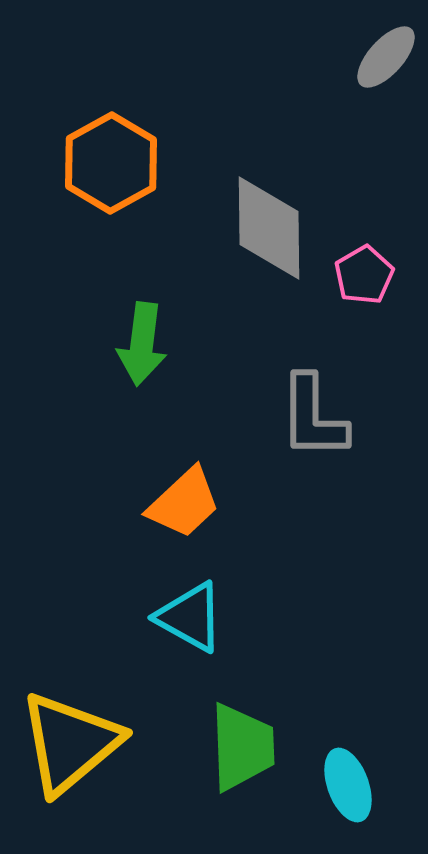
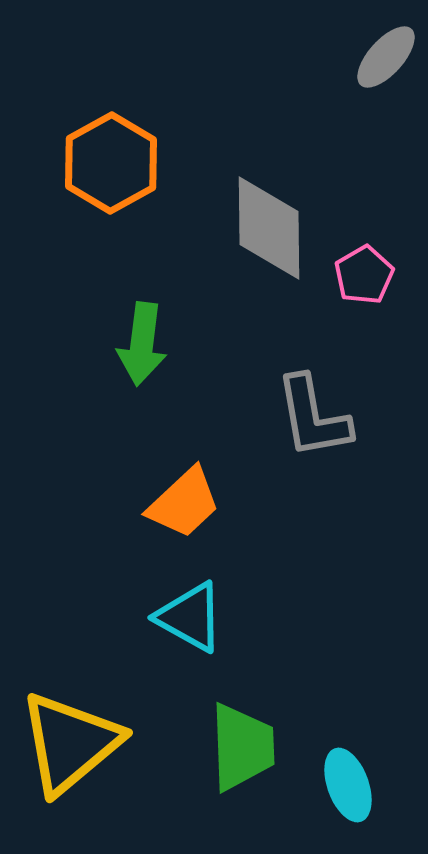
gray L-shape: rotated 10 degrees counterclockwise
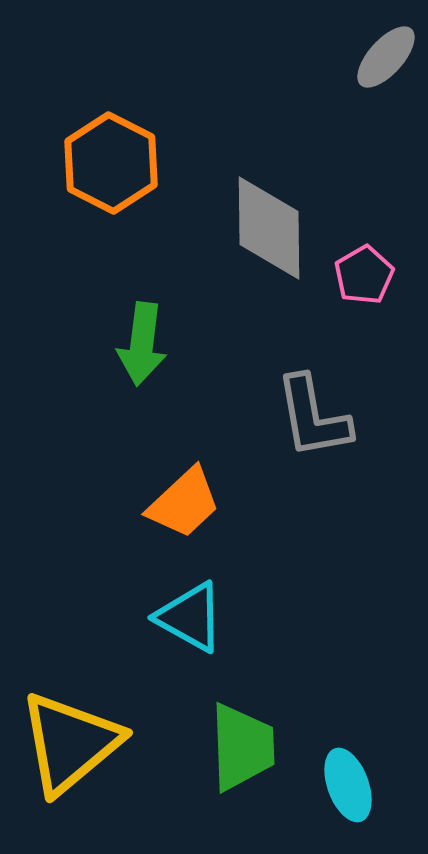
orange hexagon: rotated 4 degrees counterclockwise
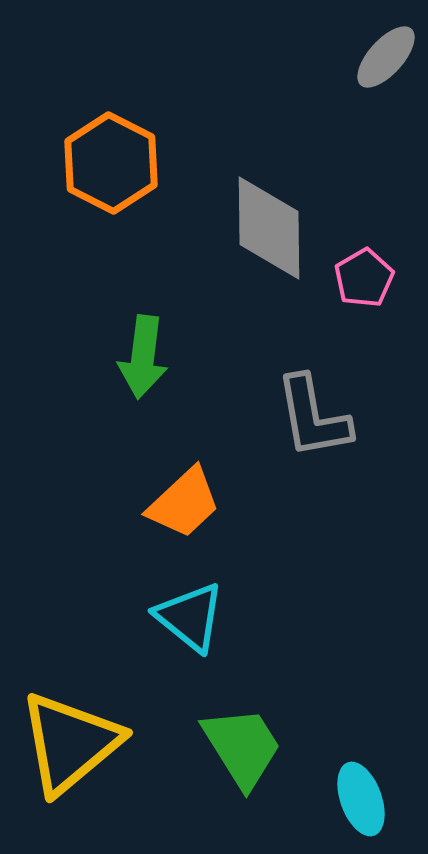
pink pentagon: moved 3 px down
green arrow: moved 1 px right, 13 px down
cyan triangle: rotated 10 degrees clockwise
green trapezoid: rotated 30 degrees counterclockwise
cyan ellipse: moved 13 px right, 14 px down
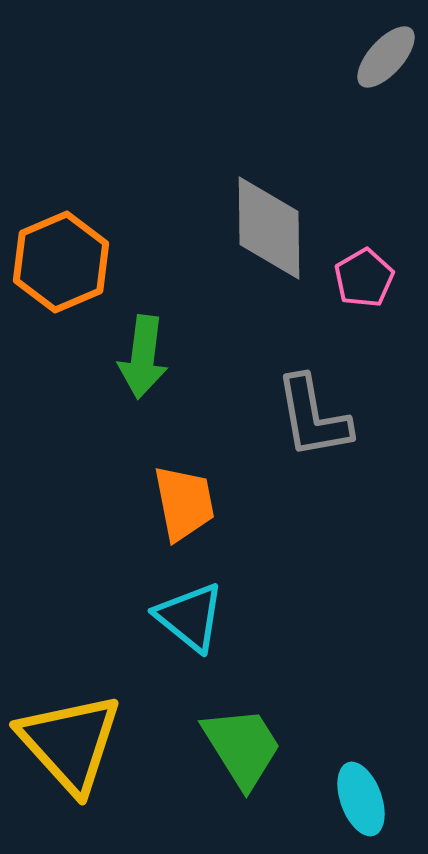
orange hexagon: moved 50 px left, 99 px down; rotated 10 degrees clockwise
orange trapezoid: rotated 58 degrees counterclockwise
yellow triangle: rotated 32 degrees counterclockwise
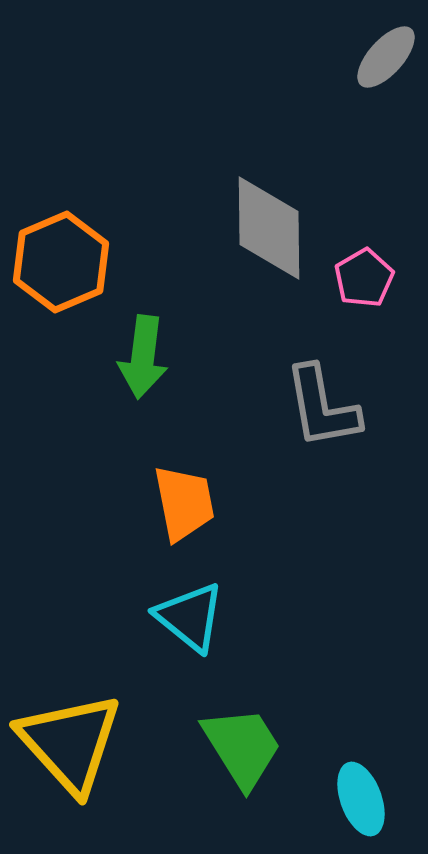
gray L-shape: moved 9 px right, 10 px up
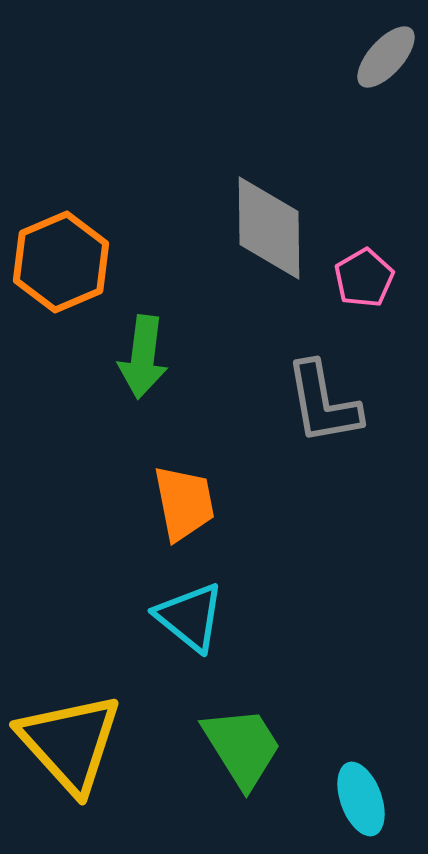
gray L-shape: moved 1 px right, 4 px up
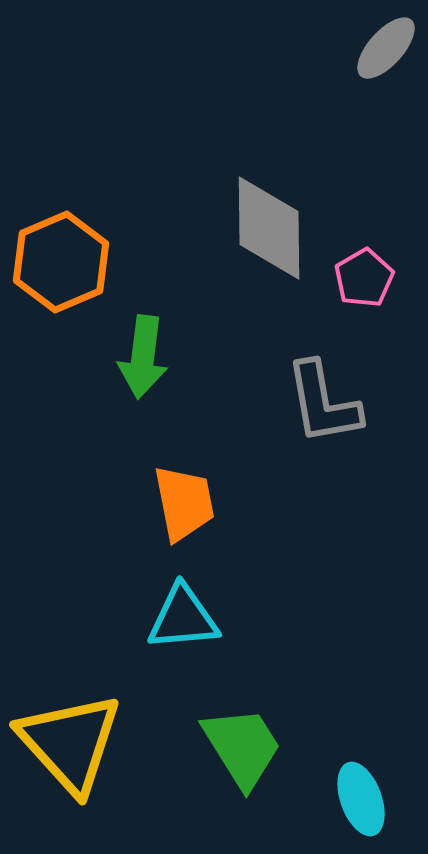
gray ellipse: moved 9 px up
cyan triangle: moved 7 px left, 1 px down; rotated 44 degrees counterclockwise
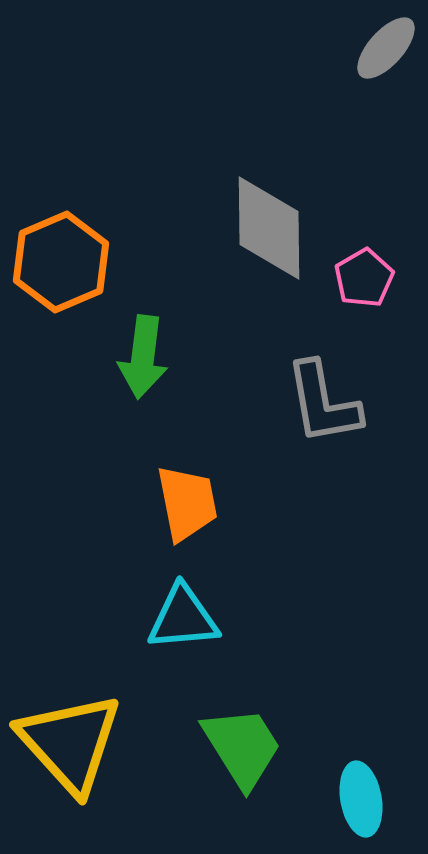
orange trapezoid: moved 3 px right
cyan ellipse: rotated 10 degrees clockwise
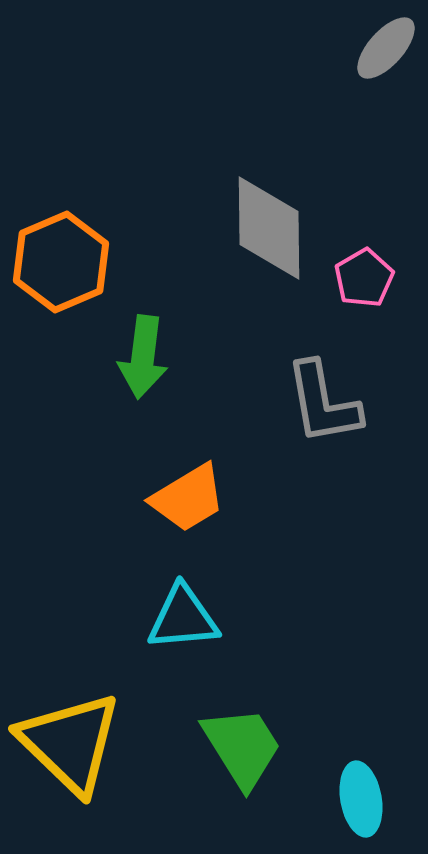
orange trapezoid: moved 1 px right, 5 px up; rotated 70 degrees clockwise
yellow triangle: rotated 4 degrees counterclockwise
